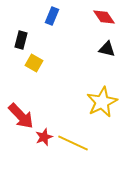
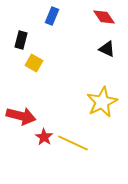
black triangle: rotated 12 degrees clockwise
red arrow: rotated 32 degrees counterclockwise
red star: rotated 18 degrees counterclockwise
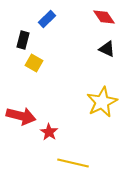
blue rectangle: moved 5 px left, 3 px down; rotated 24 degrees clockwise
black rectangle: moved 2 px right
red star: moved 5 px right, 5 px up
yellow line: moved 20 px down; rotated 12 degrees counterclockwise
